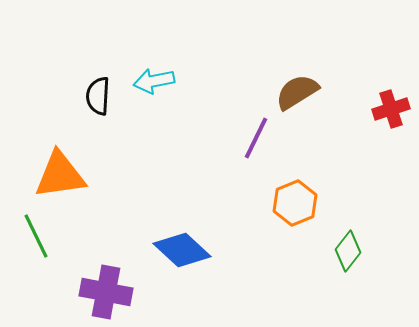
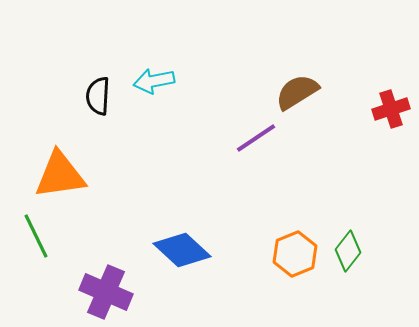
purple line: rotated 30 degrees clockwise
orange hexagon: moved 51 px down
purple cross: rotated 12 degrees clockwise
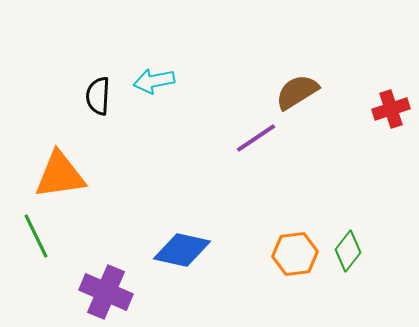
blue diamond: rotated 30 degrees counterclockwise
orange hexagon: rotated 15 degrees clockwise
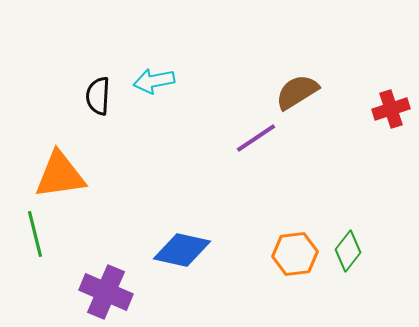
green line: moved 1 px left, 2 px up; rotated 12 degrees clockwise
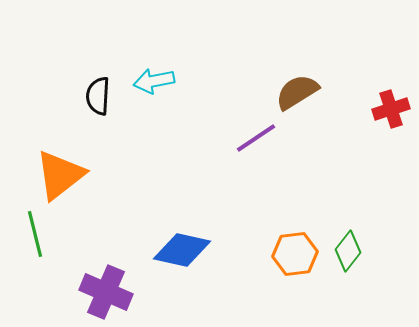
orange triangle: rotated 30 degrees counterclockwise
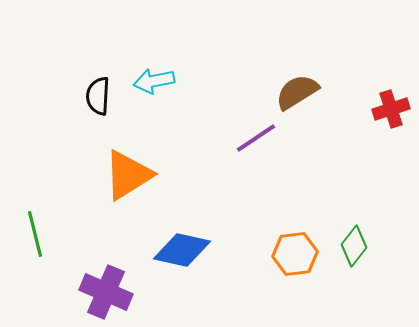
orange triangle: moved 68 px right; rotated 6 degrees clockwise
green diamond: moved 6 px right, 5 px up
